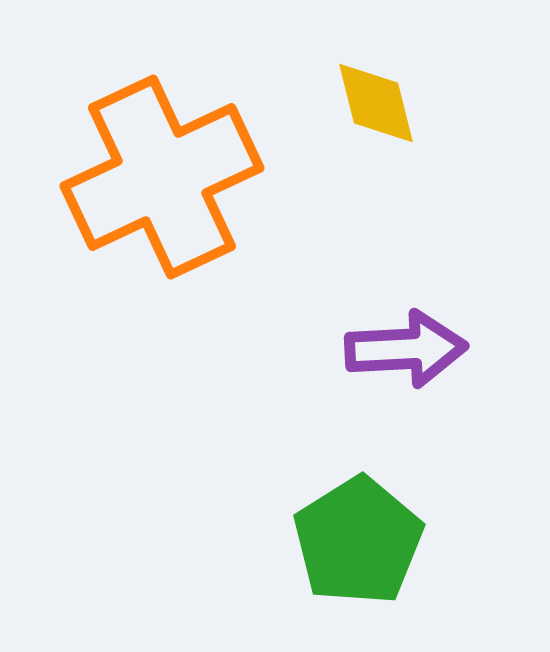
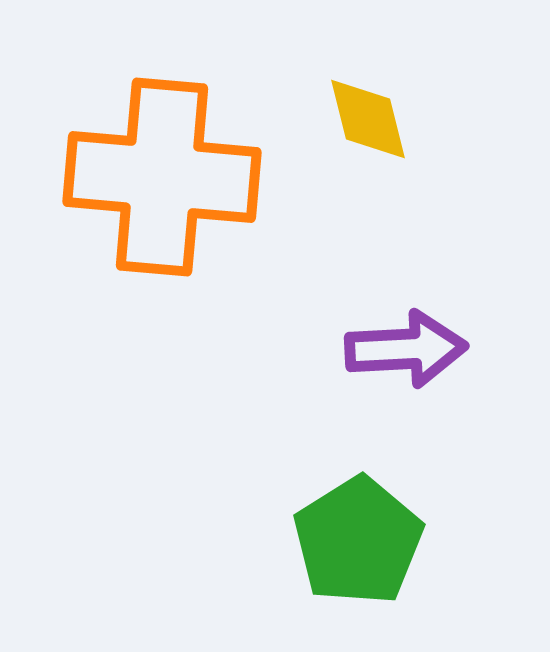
yellow diamond: moved 8 px left, 16 px down
orange cross: rotated 30 degrees clockwise
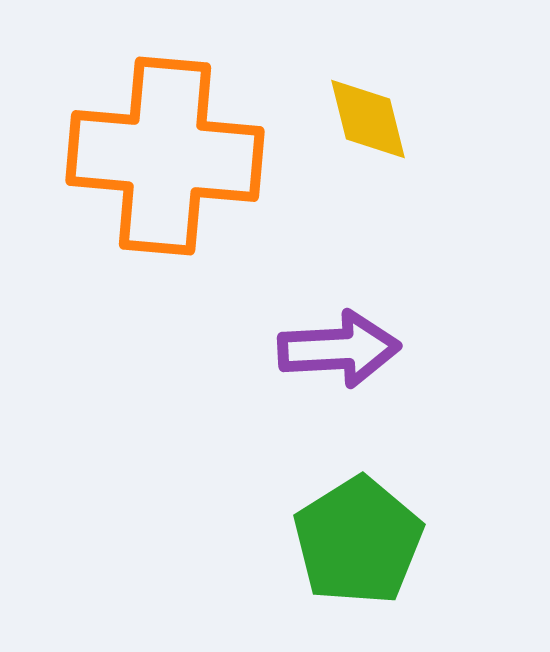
orange cross: moved 3 px right, 21 px up
purple arrow: moved 67 px left
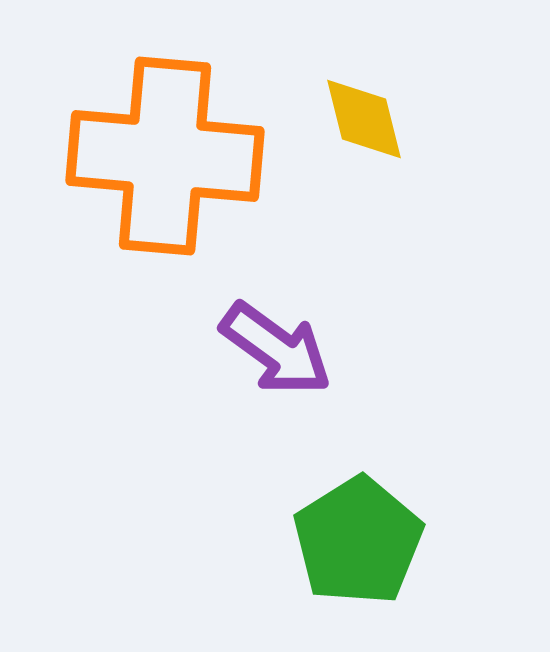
yellow diamond: moved 4 px left
purple arrow: moved 63 px left; rotated 39 degrees clockwise
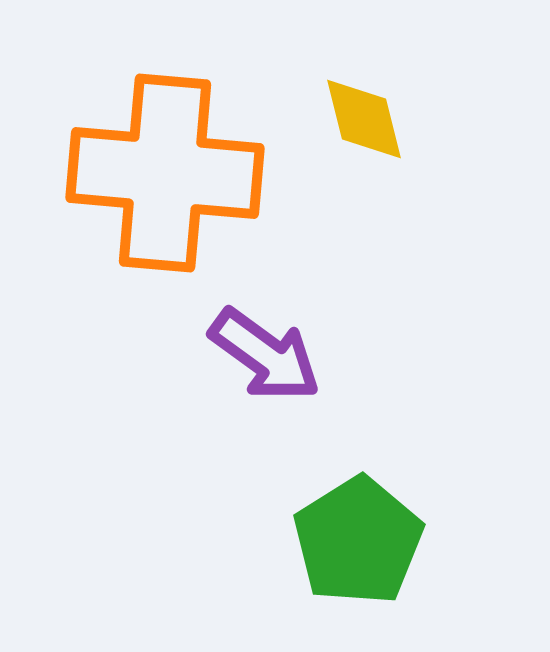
orange cross: moved 17 px down
purple arrow: moved 11 px left, 6 px down
